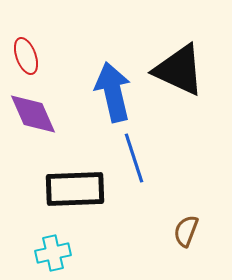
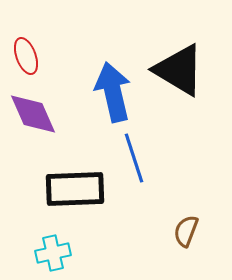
black triangle: rotated 6 degrees clockwise
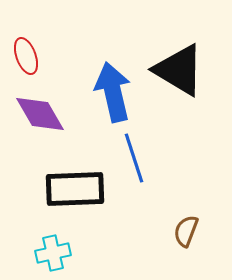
purple diamond: moved 7 px right; rotated 6 degrees counterclockwise
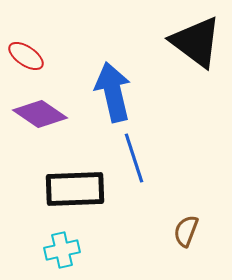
red ellipse: rotated 36 degrees counterclockwise
black triangle: moved 17 px right, 28 px up; rotated 6 degrees clockwise
purple diamond: rotated 26 degrees counterclockwise
cyan cross: moved 9 px right, 3 px up
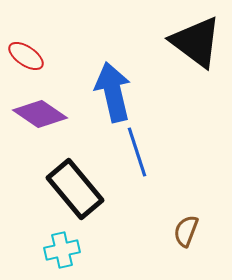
blue line: moved 3 px right, 6 px up
black rectangle: rotated 52 degrees clockwise
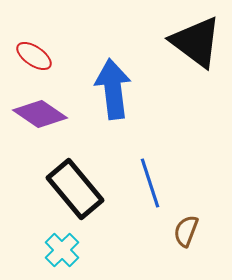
red ellipse: moved 8 px right
blue arrow: moved 3 px up; rotated 6 degrees clockwise
blue line: moved 13 px right, 31 px down
cyan cross: rotated 32 degrees counterclockwise
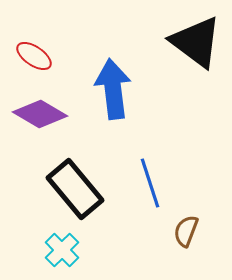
purple diamond: rotated 4 degrees counterclockwise
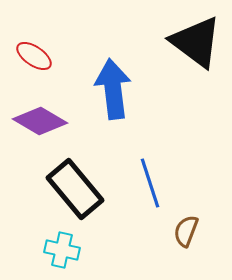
purple diamond: moved 7 px down
cyan cross: rotated 32 degrees counterclockwise
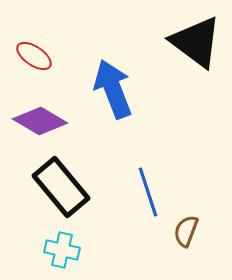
blue arrow: rotated 14 degrees counterclockwise
blue line: moved 2 px left, 9 px down
black rectangle: moved 14 px left, 2 px up
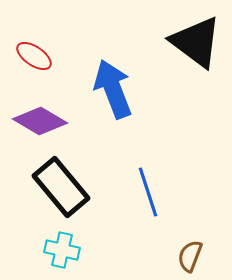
brown semicircle: moved 4 px right, 25 px down
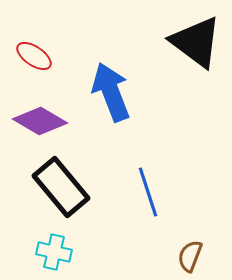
blue arrow: moved 2 px left, 3 px down
cyan cross: moved 8 px left, 2 px down
